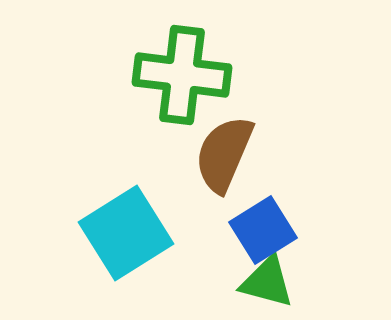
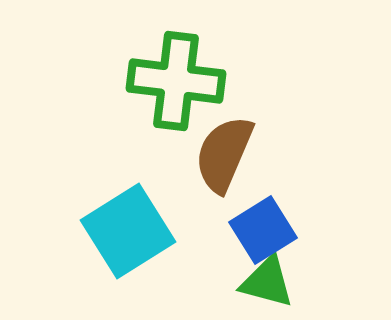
green cross: moved 6 px left, 6 px down
cyan square: moved 2 px right, 2 px up
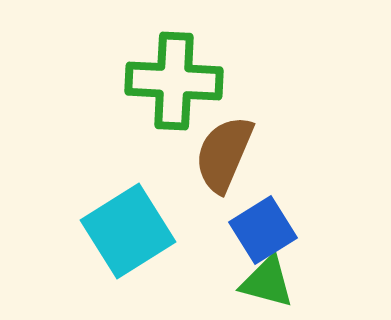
green cross: moved 2 px left; rotated 4 degrees counterclockwise
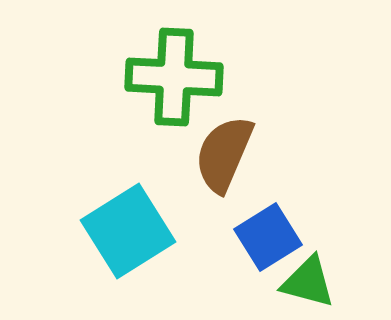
green cross: moved 4 px up
blue square: moved 5 px right, 7 px down
green triangle: moved 41 px right
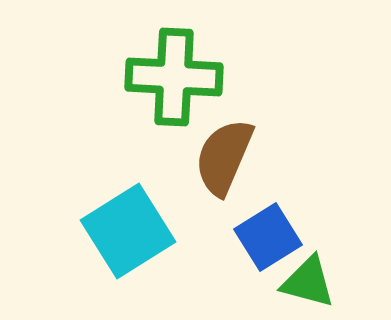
brown semicircle: moved 3 px down
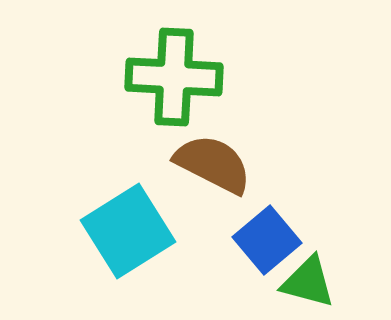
brown semicircle: moved 11 px left, 7 px down; rotated 94 degrees clockwise
blue square: moved 1 px left, 3 px down; rotated 8 degrees counterclockwise
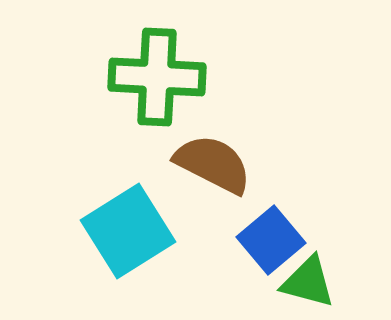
green cross: moved 17 px left
blue square: moved 4 px right
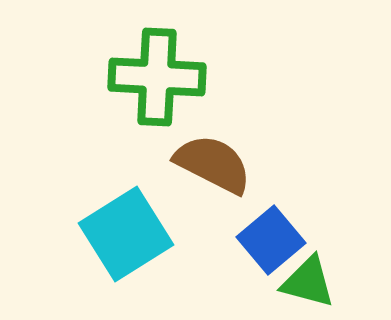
cyan square: moved 2 px left, 3 px down
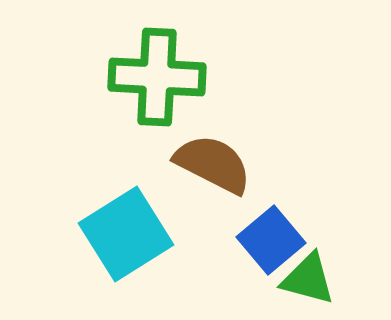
green triangle: moved 3 px up
